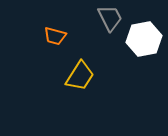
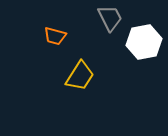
white hexagon: moved 3 px down
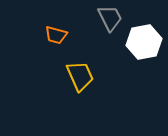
orange trapezoid: moved 1 px right, 1 px up
yellow trapezoid: rotated 56 degrees counterclockwise
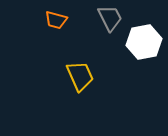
orange trapezoid: moved 15 px up
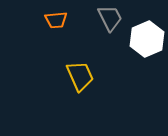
orange trapezoid: rotated 20 degrees counterclockwise
white hexagon: moved 3 px right, 3 px up; rotated 12 degrees counterclockwise
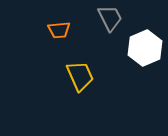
orange trapezoid: moved 3 px right, 10 px down
white hexagon: moved 2 px left, 9 px down
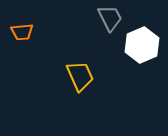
orange trapezoid: moved 37 px left, 2 px down
white hexagon: moved 3 px left, 3 px up
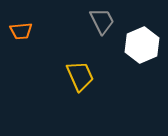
gray trapezoid: moved 8 px left, 3 px down
orange trapezoid: moved 1 px left, 1 px up
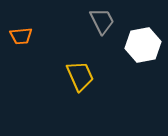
orange trapezoid: moved 5 px down
white hexagon: moved 1 px right; rotated 12 degrees clockwise
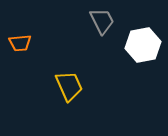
orange trapezoid: moved 1 px left, 7 px down
yellow trapezoid: moved 11 px left, 10 px down
